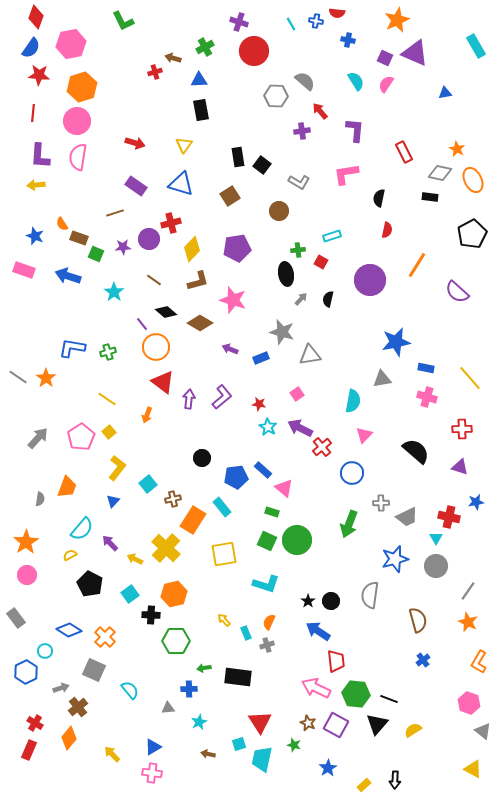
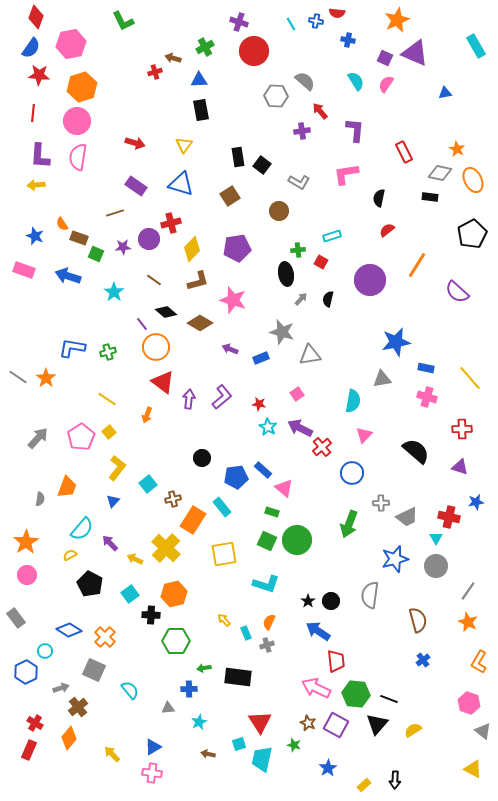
red semicircle at (387, 230): rotated 140 degrees counterclockwise
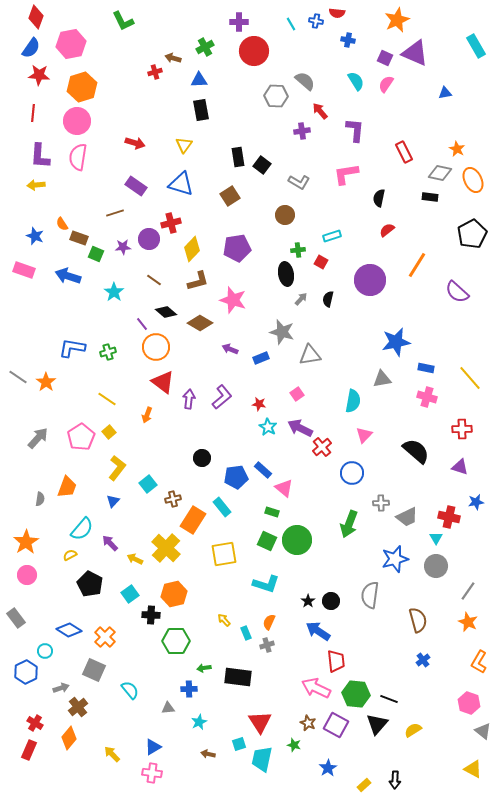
purple cross at (239, 22): rotated 18 degrees counterclockwise
brown circle at (279, 211): moved 6 px right, 4 px down
orange star at (46, 378): moved 4 px down
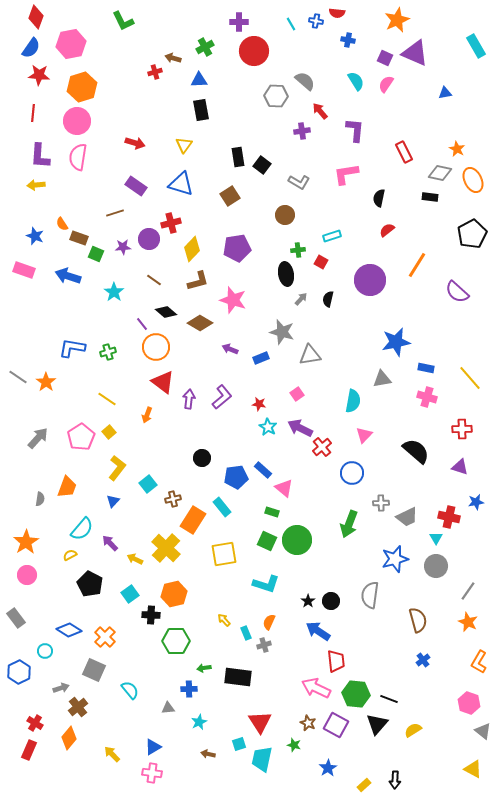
gray cross at (267, 645): moved 3 px left
blue hexagon at (26, 672): moved 7 px left
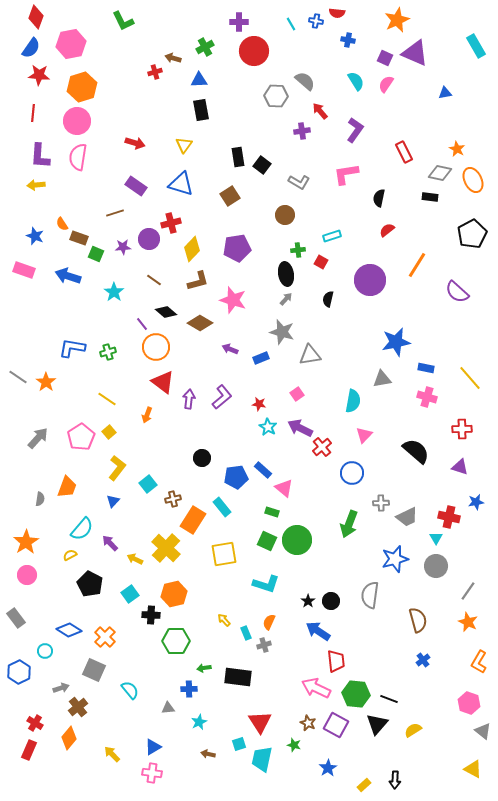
purple L-shape at (355, 130): rotated 30 degrees clockwise
gray arrow at (301, 299): moved 15 px left
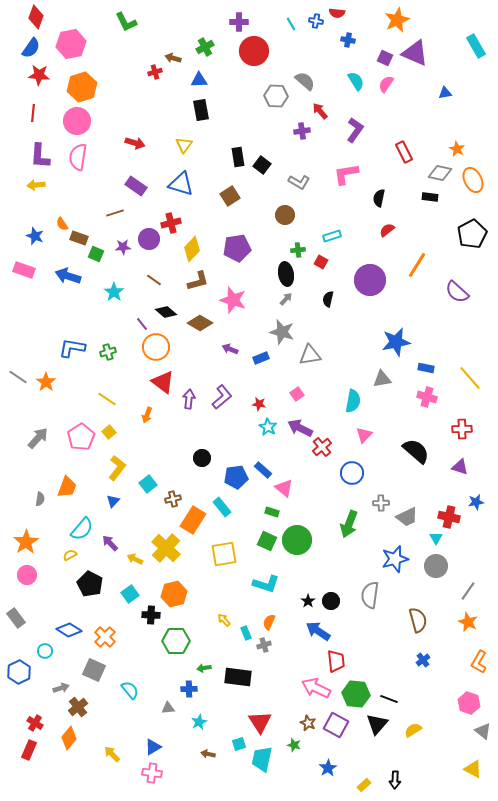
green L-shape at (123, 21): moved 3 px right, 1 px down
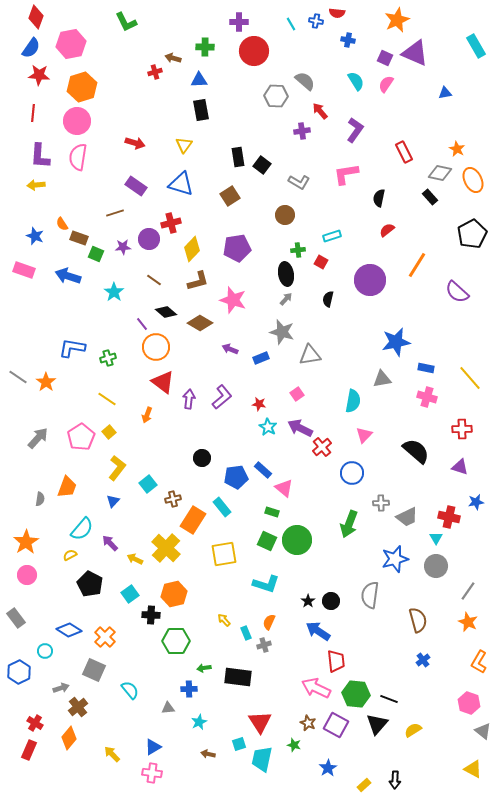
green cross at (205, 47): rotated 30 degrees clockwise
black rectangle at (430, 197): rotated 42 degrees clockwise
green cross at (108, 352): moved 6 px down
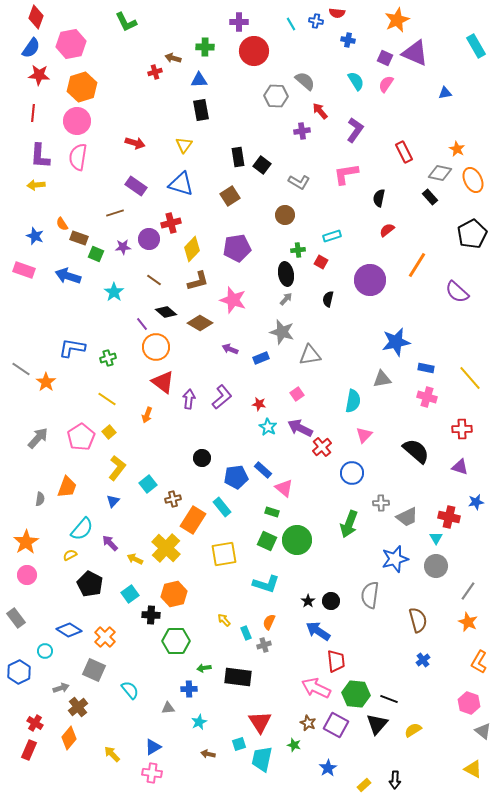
gray line at (18, 377): moved 3 px right, 8 px up
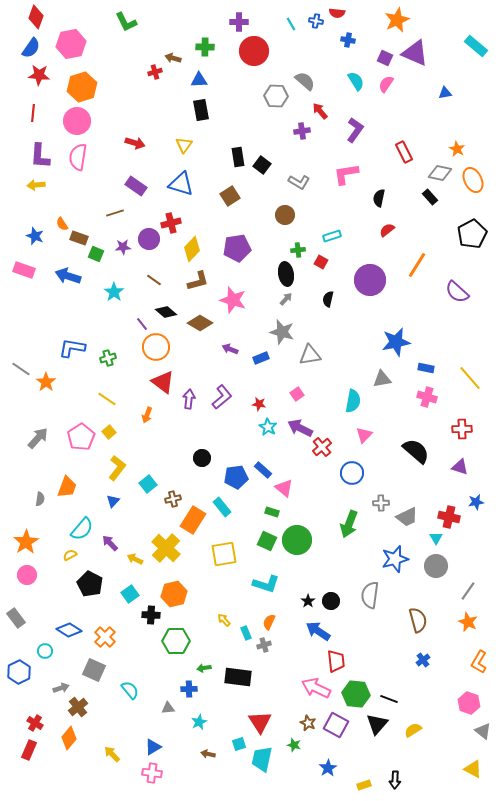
cyan rectangle at (476, 46): rotated 20 degrees counterclockwise
yellow rectangle at (364, 785): rotated 24 degrees clockwise
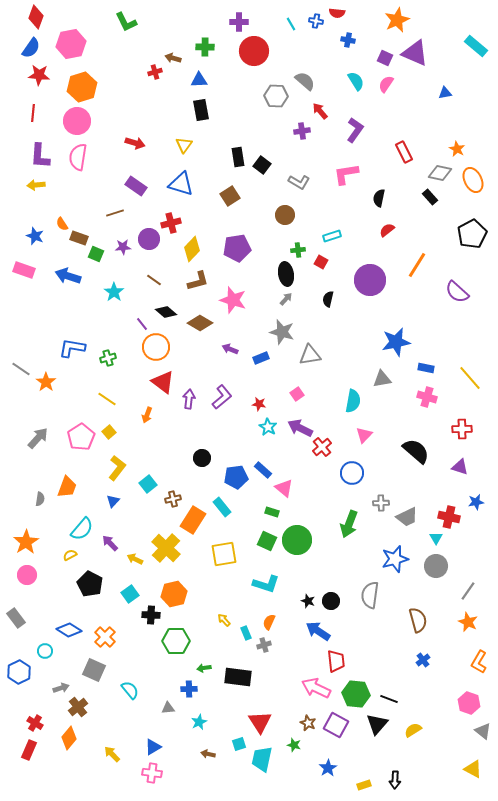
black star at (308, 601): rotated 16 degrees counterclockwise
